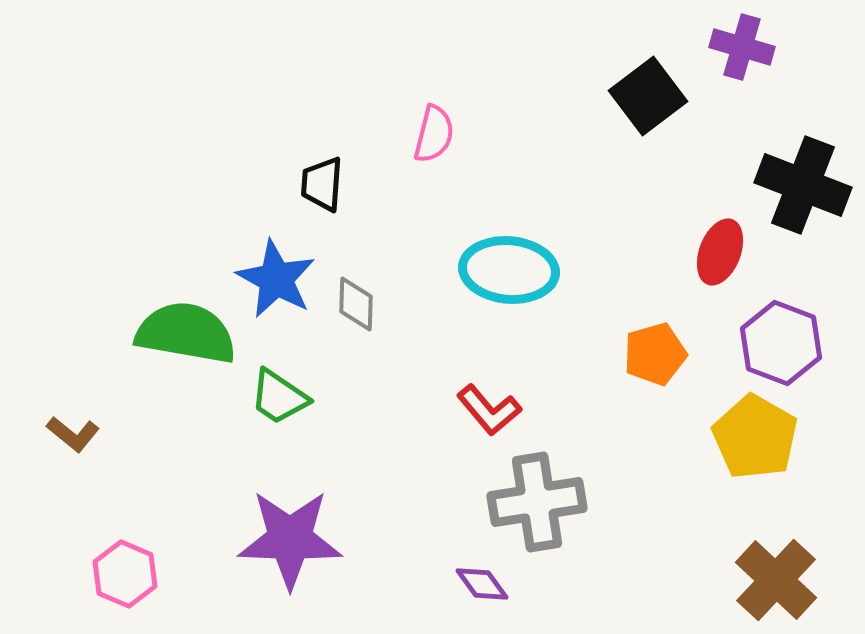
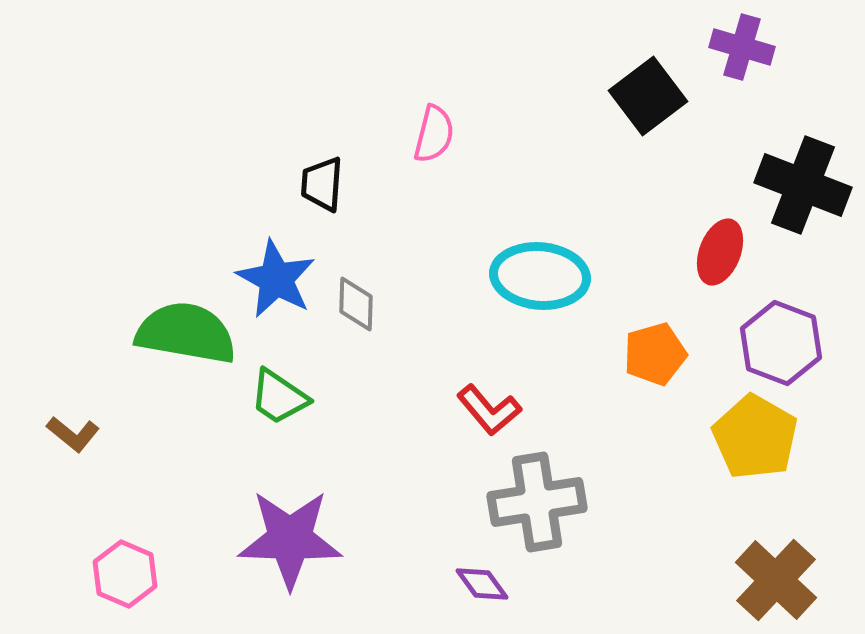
cyan ellipse: moved 31 px right, 6 px down
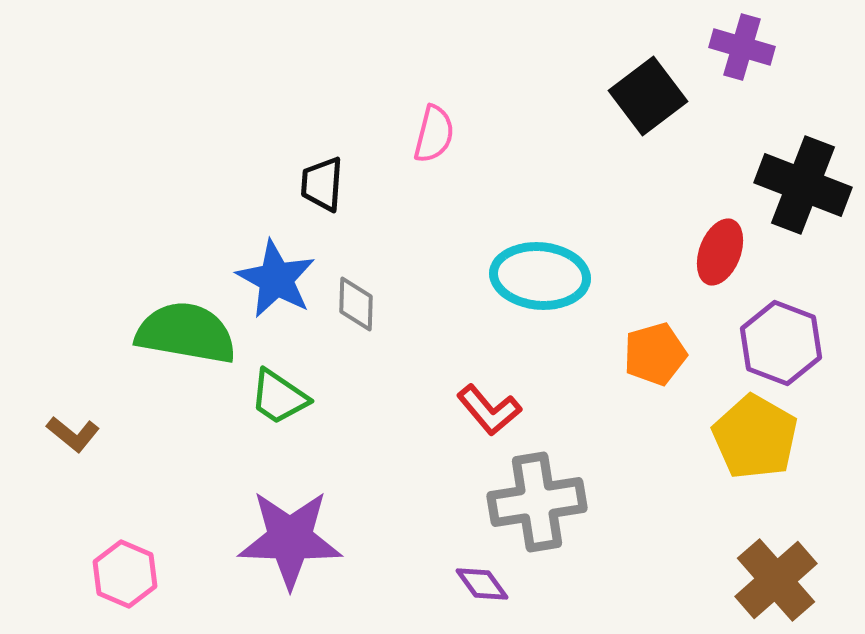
brown cross: rotated 6 degrees clockwise
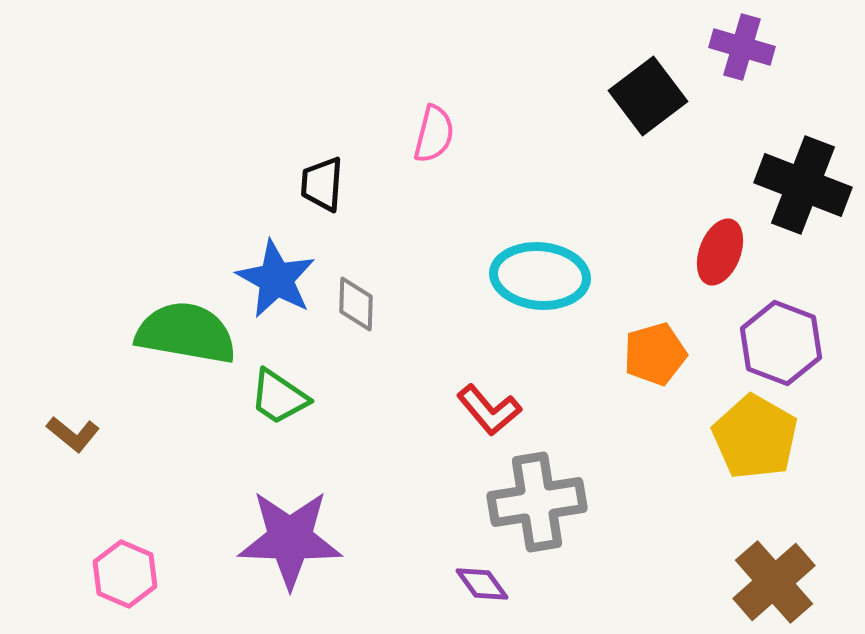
brown cross: moved 2 px left, 2 px down
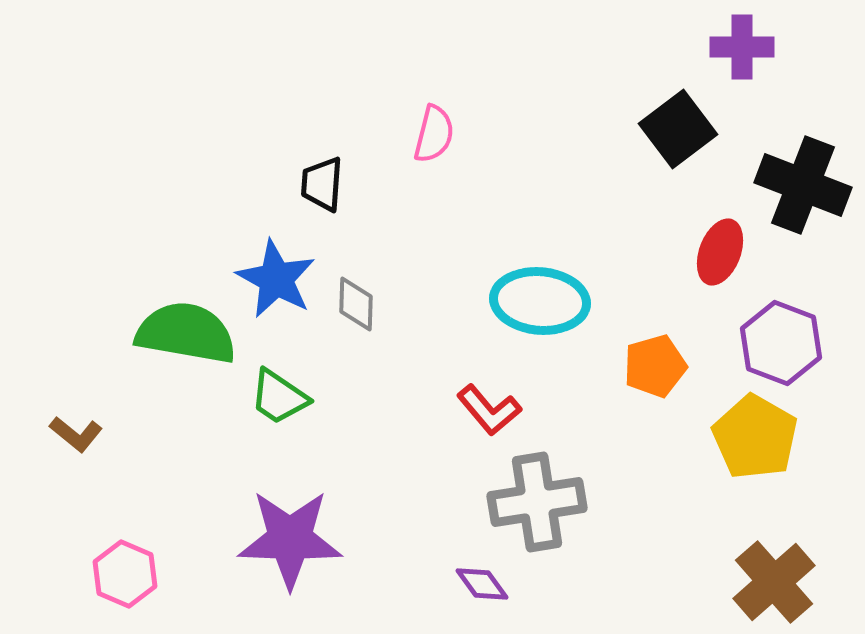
purple cross: rotated 16 degrees counterclockwise
black square: moved 30 px right, 33 px down
cyan ellipse: moved 25 px down
orange pentagon: moved 12 px down
brown L-shape: moved 3 px right
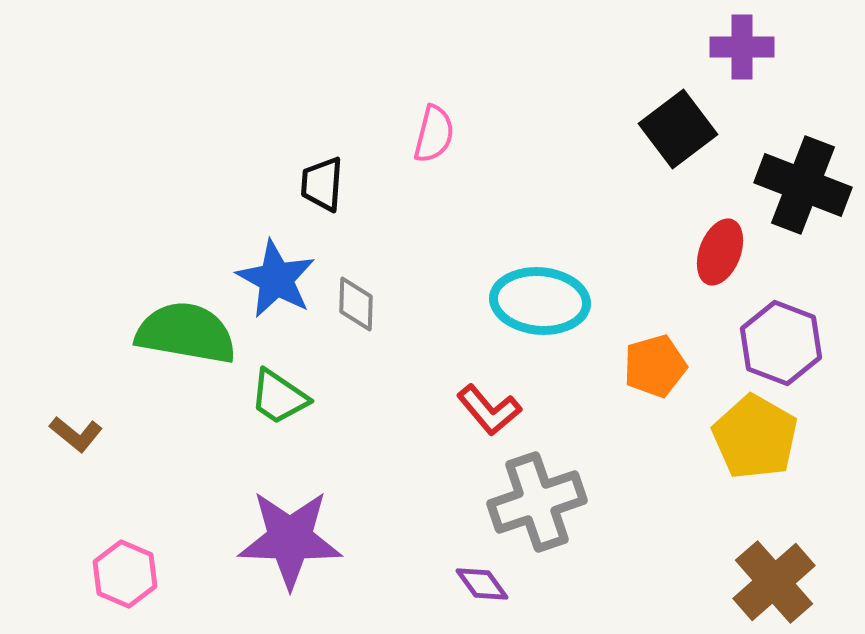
gray cross: rotated 10 degrees counterclockwise
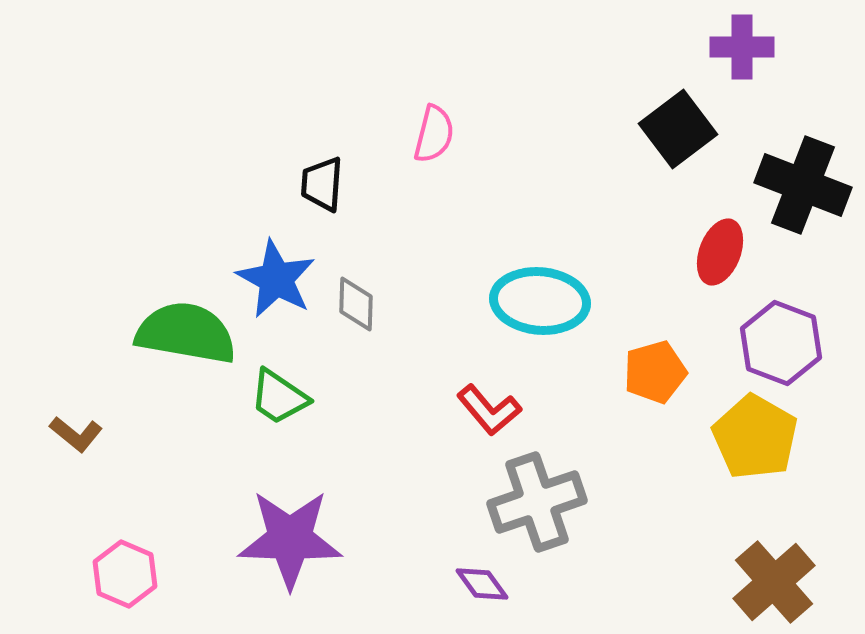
orange pentagon: moved 6 px down
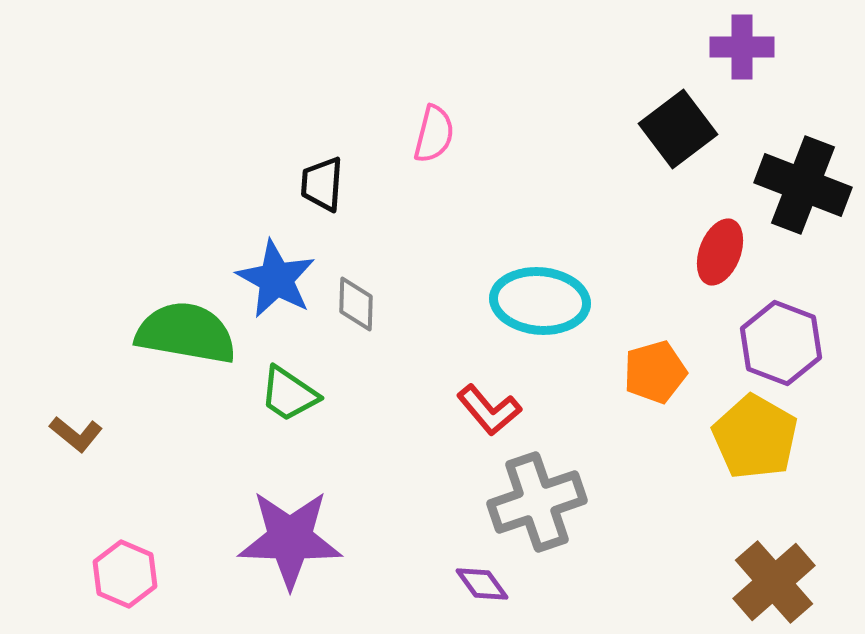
green trapezoid: moved 10 px right, 3 px up
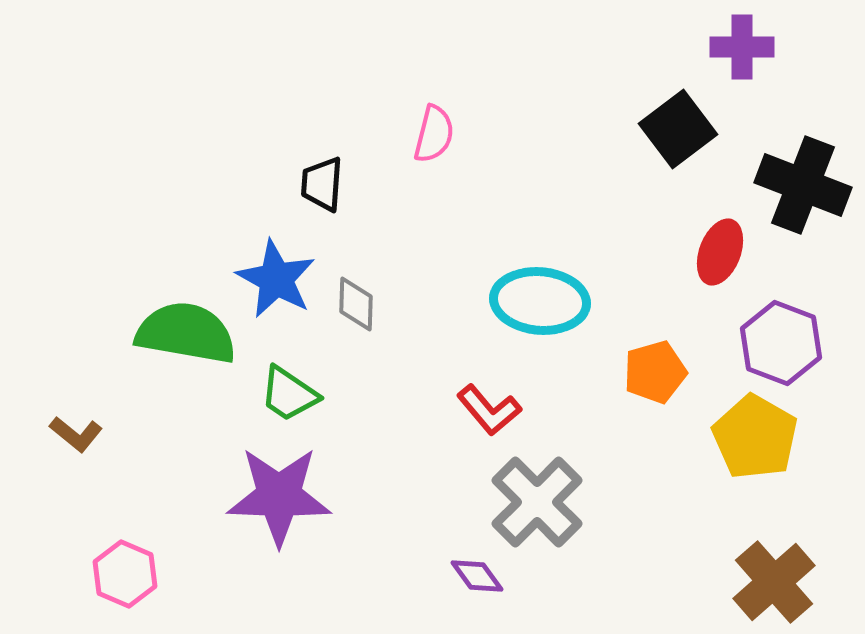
gray cross: rotated 26 degrees counterclockwise
purple star: moved 11 px left, 43 px up
purple diamond: moved 5 px left, 8 px up
